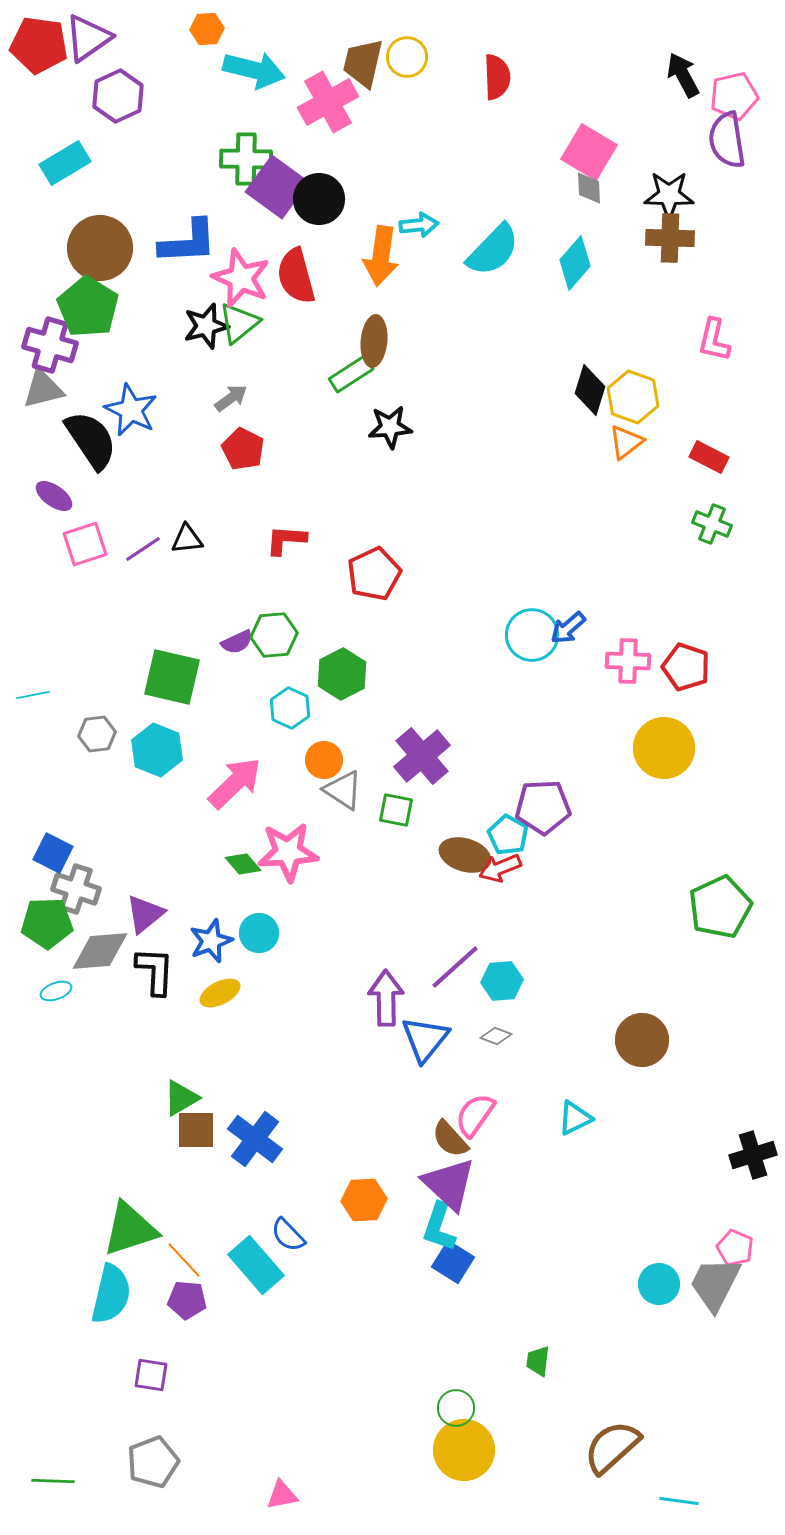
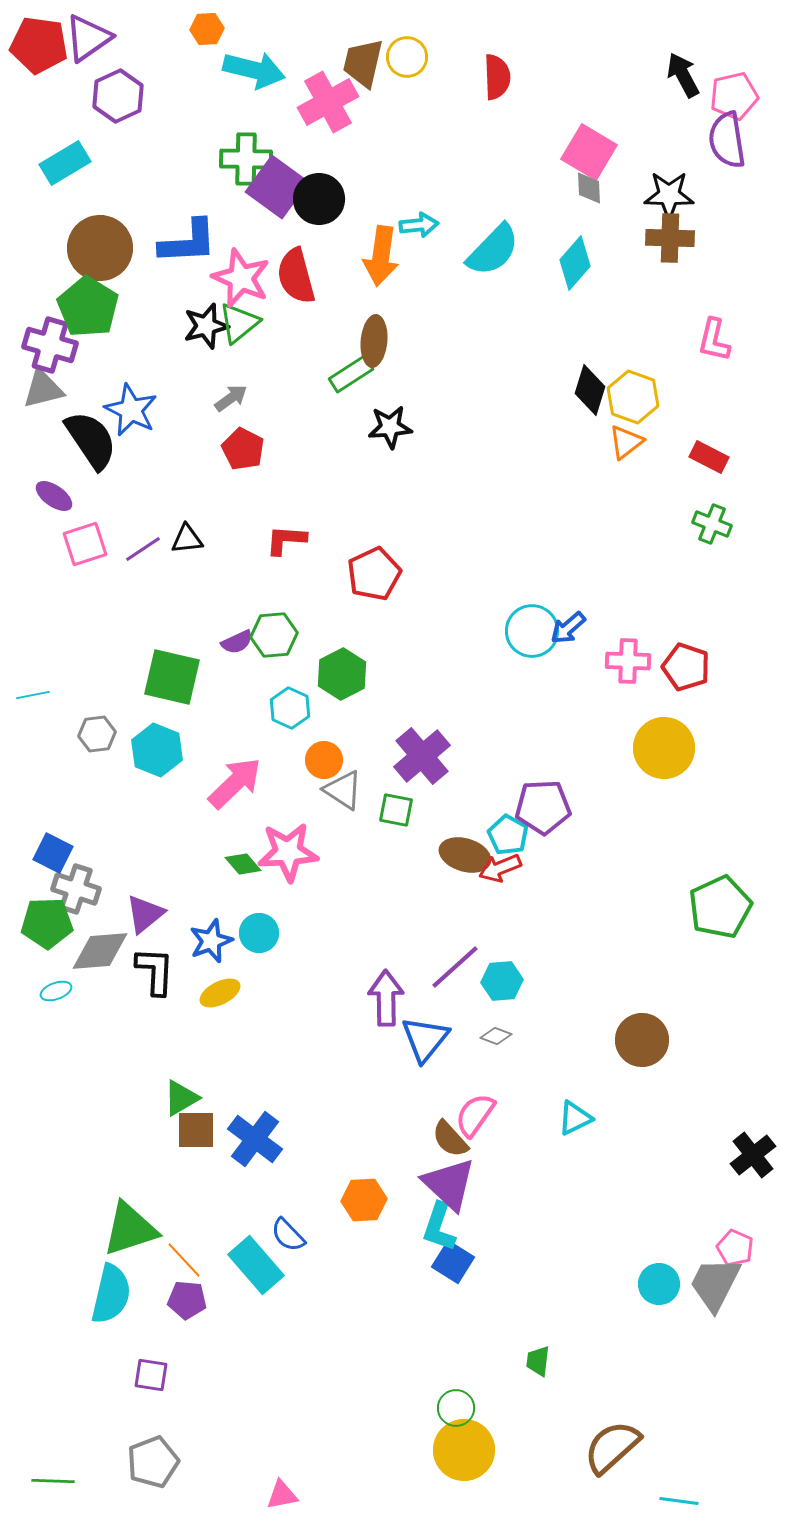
cyan circle at (532, 635): moved 4 px up
black cross at (753, 1155): rotated 21 degrees counterclockwise
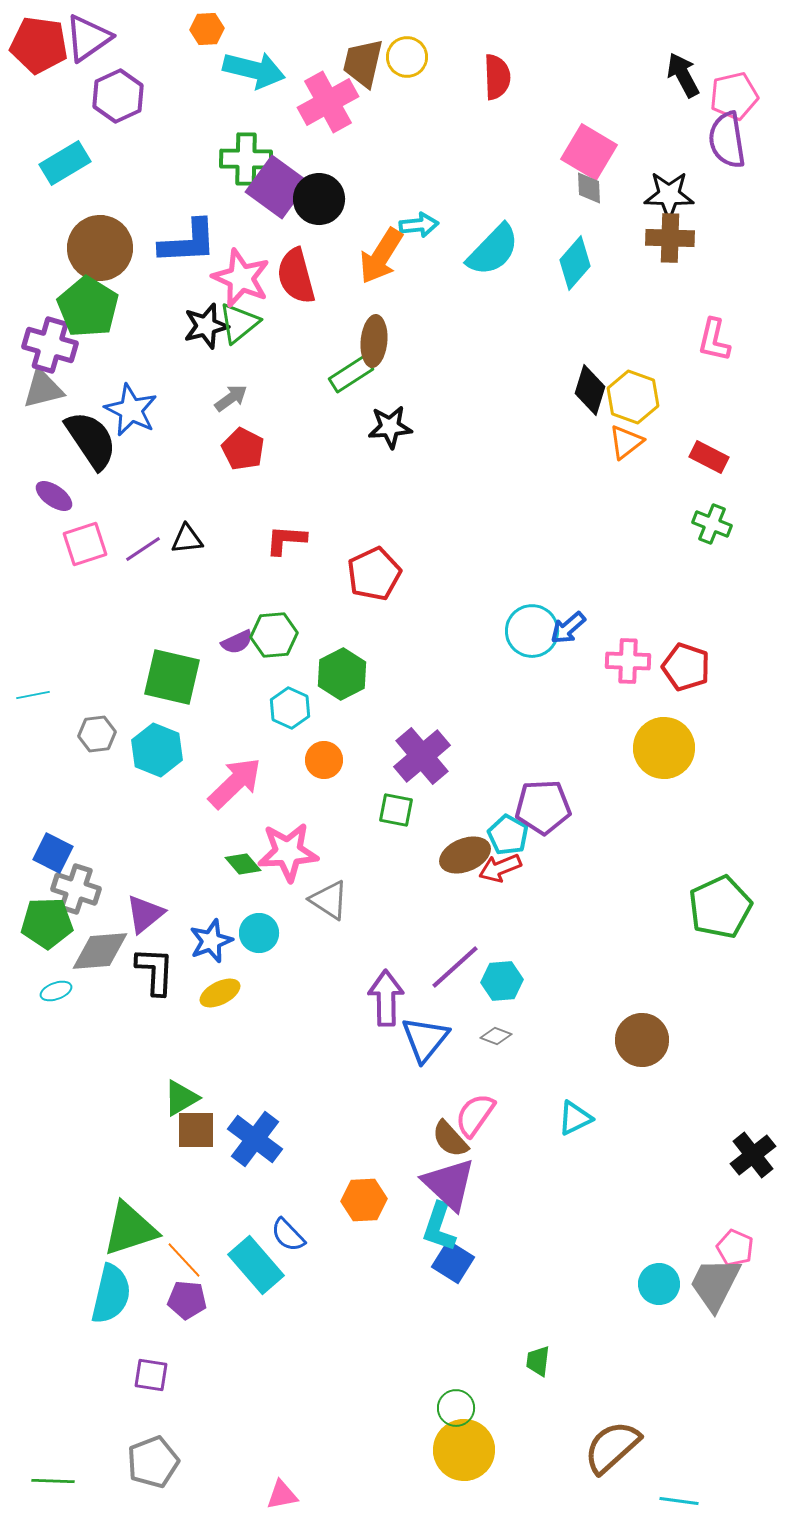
orange arrow at (381, 256): rotated 24 degrees clockwise
gray triangle at (343, 790): moved 14 px left, 110 px down
brown ellipse at (465, 855): rotated 39 degrees counterclockwise
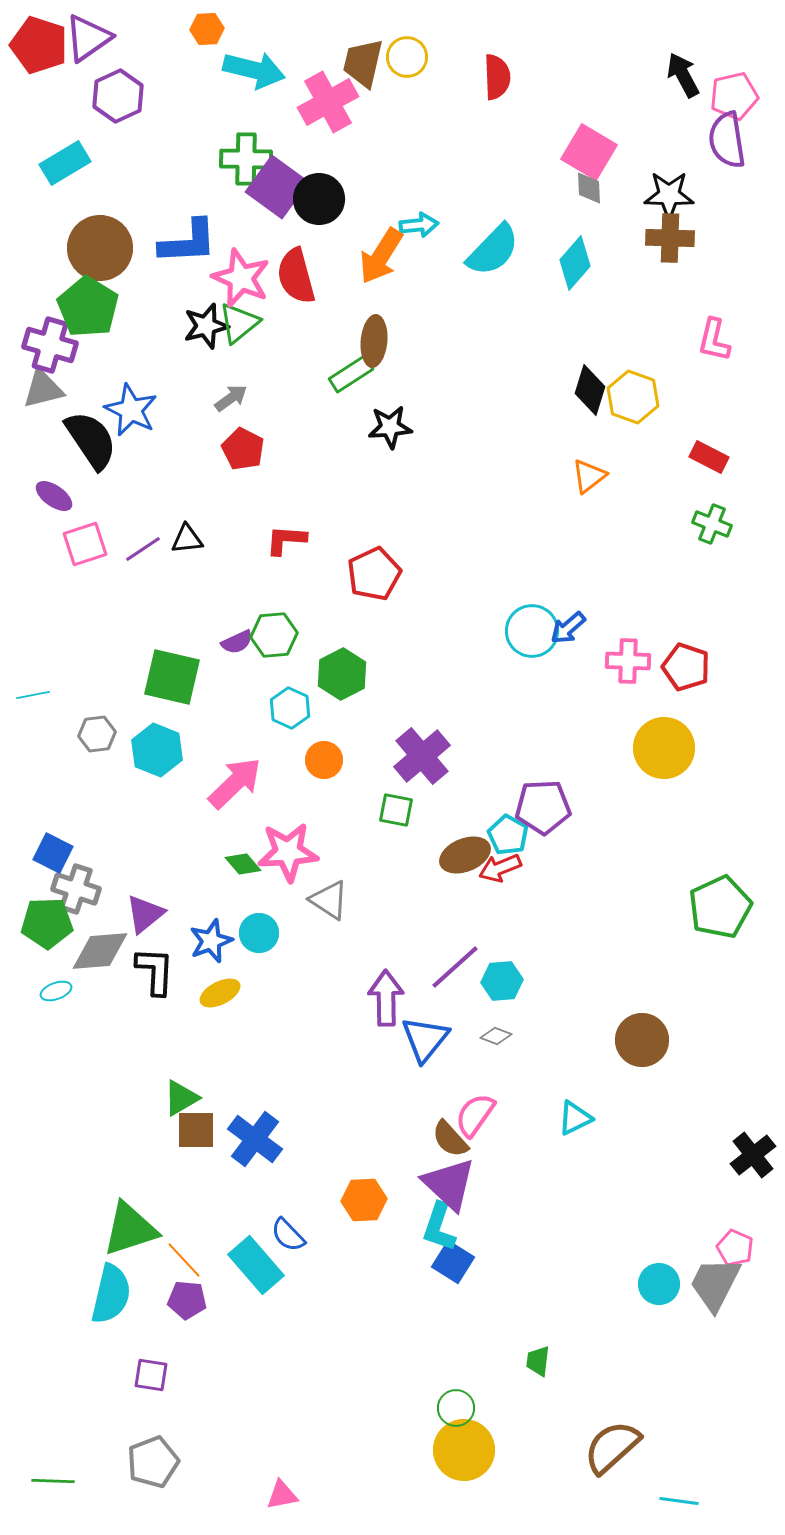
red pentagon at (39, 45): rotated 10 degrees clockwise
orange triangle at (626, 442): moved 37 px left, 34 px down
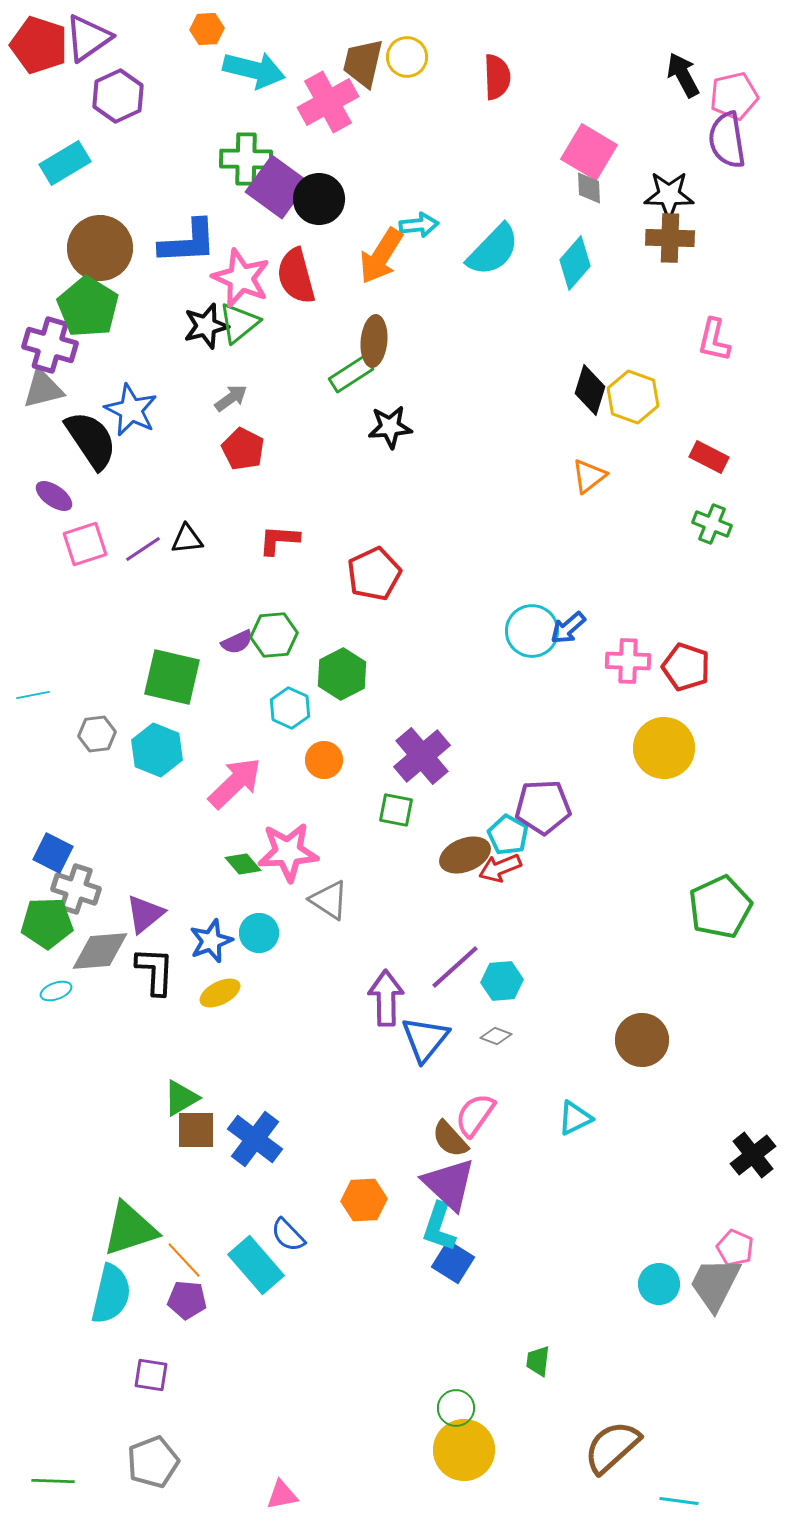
red L-shape at (286, 540): moved 7 px left
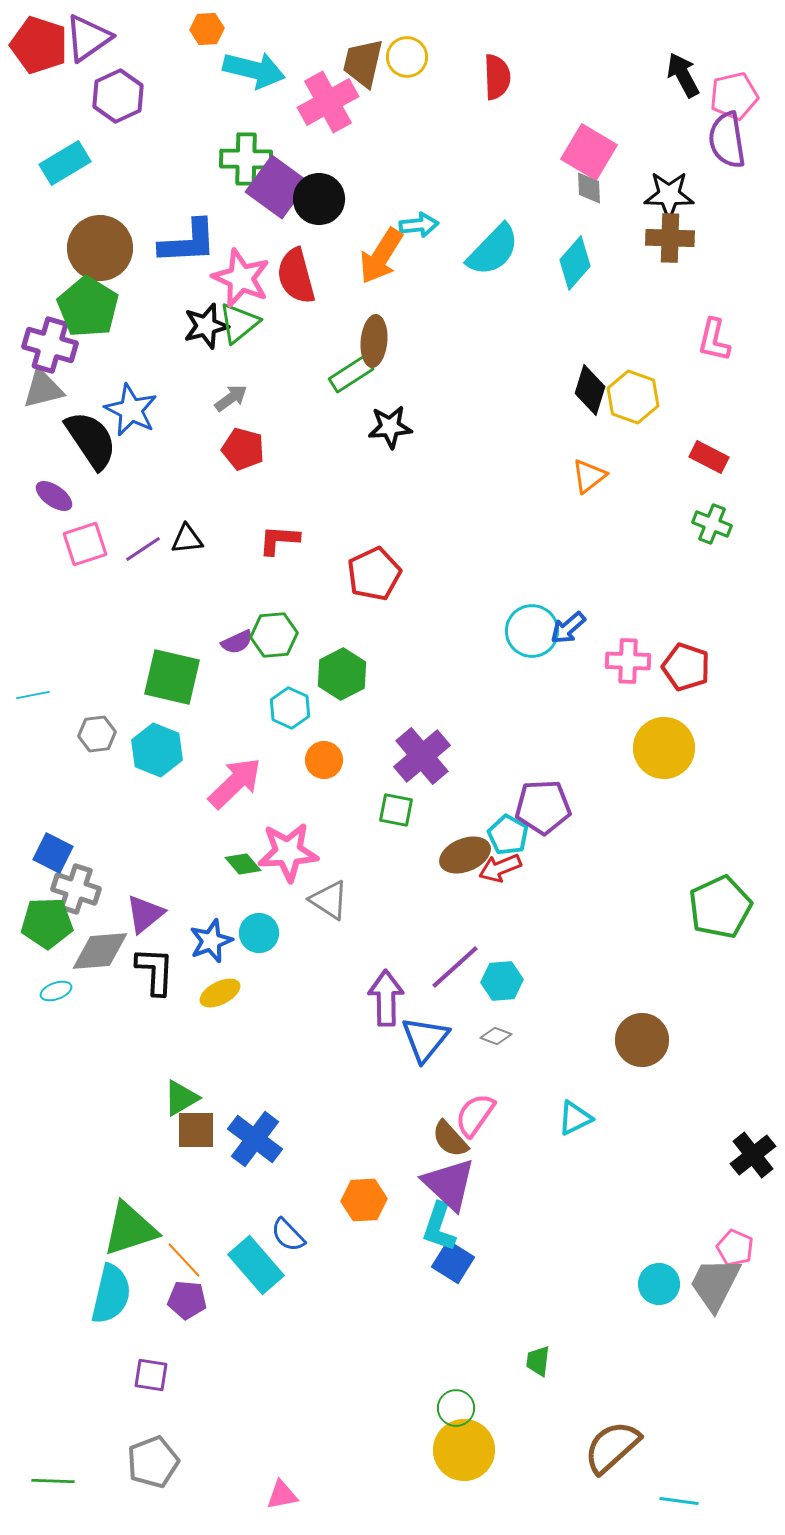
red pentagon at (243, 449): rotated 12 degrees counterclockwise
